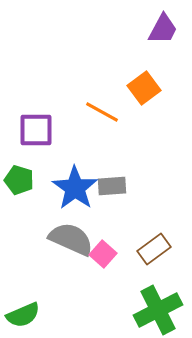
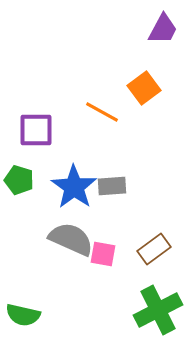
blue star: moved 1 px left, 1 px up
pink square: rotated 32 degrees counterclockwise
green semicircle: rotated 36 degrees clockwise
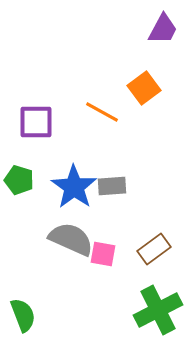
purple square: moved 8 px up
green semicircle: rotated 124 degrees counterclockwise
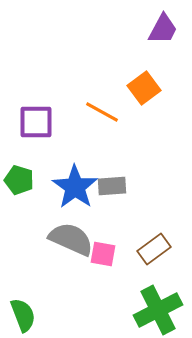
blue star: moved 1 px right
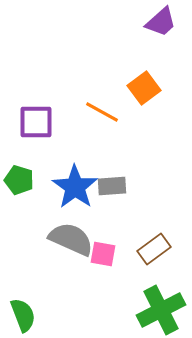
purple trapezoid: moved 2 px left, 7 px up; rotated 20 degrees clockwise
green cross: moved 3 px right
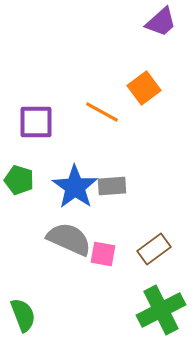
gray semicircle: moved 2 px left
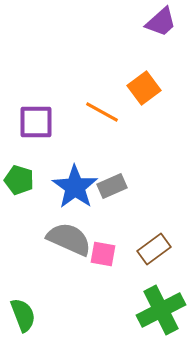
gray rectangle: rotated 20 degrees counterclockwise
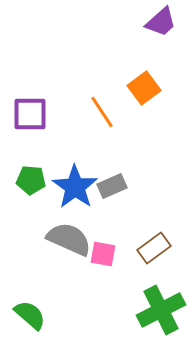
orange line: rotated 28 degrees clockwise
purple square: moved 6 px left, 8 px up
green pentagon: moved 12 px right; rotated 12 degrees counterclockwise
brown rectangle: moved 1 px up
green semicircle: moved 7 px right; rotated 28 degrees counterclockwise
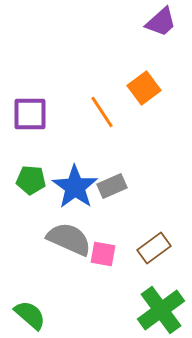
green cross: rotated 9 degrees counterclockwise
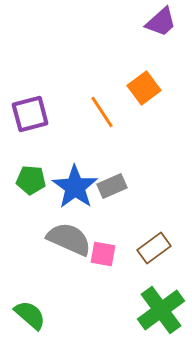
purple square: rotated 15 degrees counterclockwise
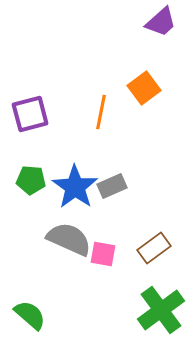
orange line: moved 1 px left; rotated 44 degrees clockwise
